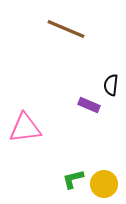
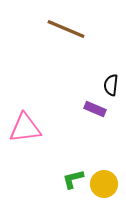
purple rectangle: moved 6 px right, 4 px down
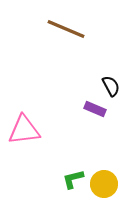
black semicircle: moved 1 px down; rotated 145 degrees clockwise
pink triangle: moved 1 px left, 2 px down
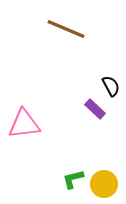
purple rectangle: rotated 20 degrees clockwise
pink triangle: moved 6 px up
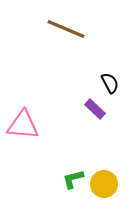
black semicircle: moved 1 px left, 3 px up
pink triangle: moved 1 px left, 1 px down; rotated 12 degrees clockwise
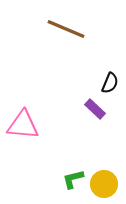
black semicircle: rotated 50 degrees clockwise
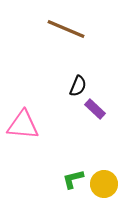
black semicircle: moved 32 px left, 3 px down
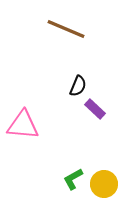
green L-shape: rotated 15 degrees counterclockwise
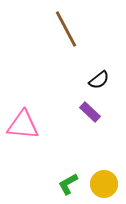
brown line: rotated 39 degrees clockwise
black semicircle: moved 21 px right, 6 px up; rotated 30 degrees clockwise
purple rectangle: moved 5 px left, 3 px down
green L-shape: moved 5 px left, 5 px down
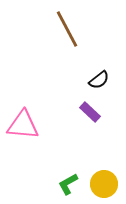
brown line: moved 1 px right
